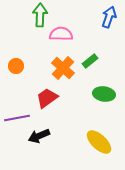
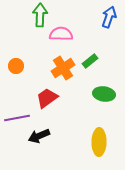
orange cross: rotated 15 degrees clockwise
yellow ellipse: rotated 48 degrees clockwise
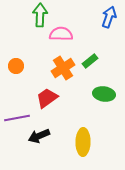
yellow ellipse: moved 16 px left
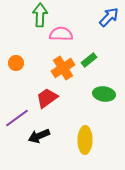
blue arrow: rotated 25 degrees clockwise
green rectangle: moved 1 px left, 1 px up
orange circle: moved 3 px up
purple line: rotated 25 degrees counterclockwise
yellow ellipse: moved 2 px right, 2 px up
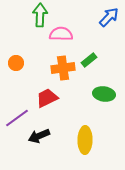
orange cross: rotated 25 degrees clockwise
red trapezoid: rotated 10 degrees clockwise
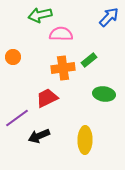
green arrow: rotated 105 degrees counterclockwise
orange circle: moved 3 px left, 6 px up
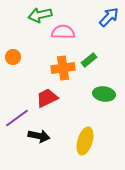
pink semicircle: moved 2 px right, 2 px up
black arrow: rotated 145 degrees counterclockwise
yellow ellipse: moved 1 px down; rotated 16 degrees clockwise
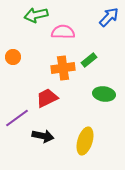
green arrow: moved 4 px left
black arrow: moved 4 px right
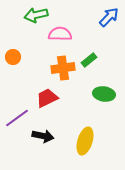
pink semicircle: moved 3 px left, 2 px down
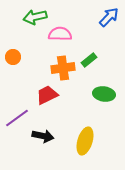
green arrow: moved 1 px left, 2 px down
red trapezoid: moved 3 px up
